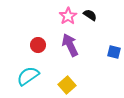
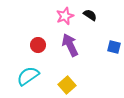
pink star: moved 3 px left; rotated 12 degrees clockwise
blue square: moved 5 px up
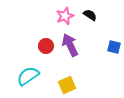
red circle: moved 8 px right, 1 px down
yellow square: rotated 18 degrees clockwise
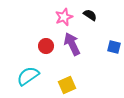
pink star: moved 1 px left, 1 px down
purple arrow: moved 2 px right, 1 px up
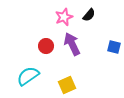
black semicircle: moved 1 px left; rotated 96 degrees clockwise
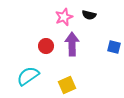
black semicircle: rotated 64 degrees clockwise
purple arrow: rotated 25 degrees clockwise
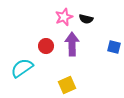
black semicircle: moved 3 px left, 4 px down
cyan semicircle: moved 6 px left, 8 px up
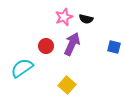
purple arrow: rotated 25 degrees clockwise
yellow square: rotated 24 degrees counterclockwise
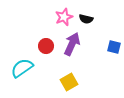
yellow square: moved 2 px right, 3 px up; rotated 18 degrees clockwise
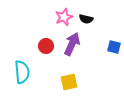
cyan semicircle: moved 4 px down; rotated 120 degrees clockwise
yellow square: rotated 18 degrees clockwise
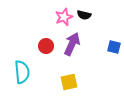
black semicircle: moved 2 px left, 4 px up
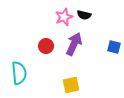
purple arrow: moved 2 px right
cyan semicircle: moved 3 px left, 1 px down
yellow square: moved 2 px right, 3 px down
